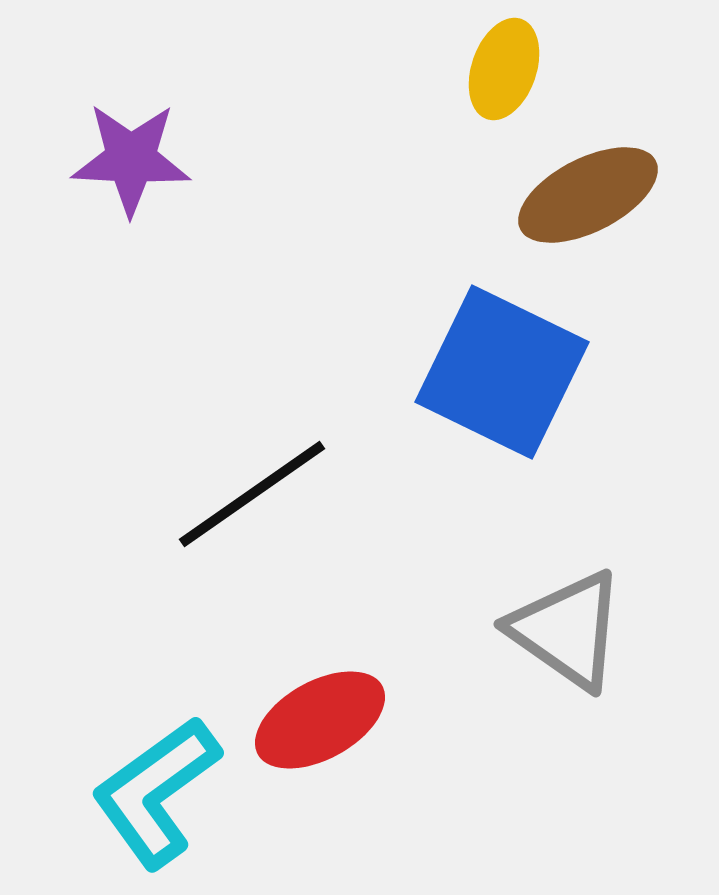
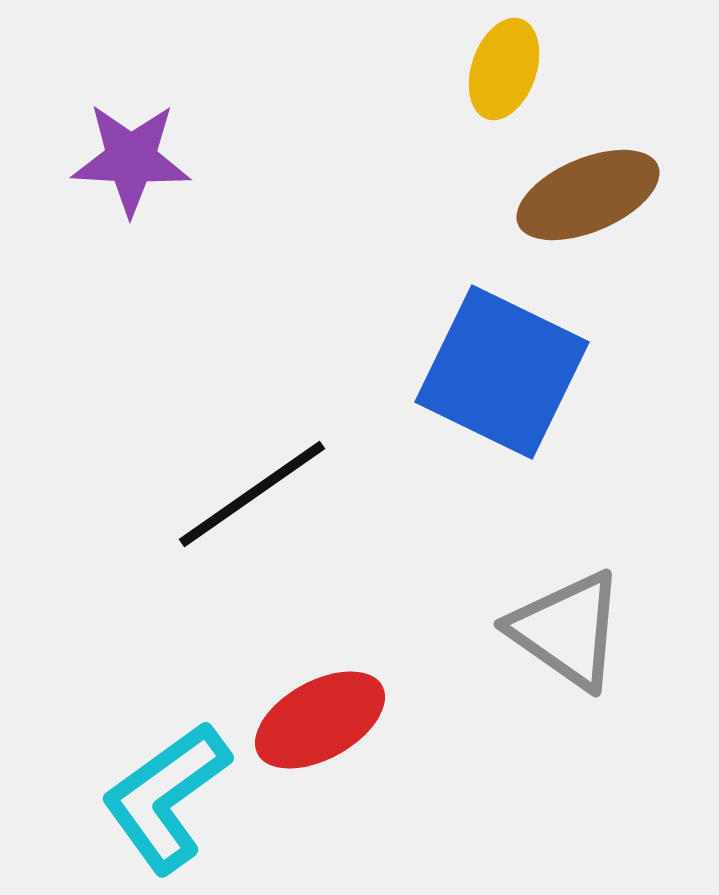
brown ellipse: rotated 4 degrees clockwise
cyan L-shape: moved 10 px right, 5 px down
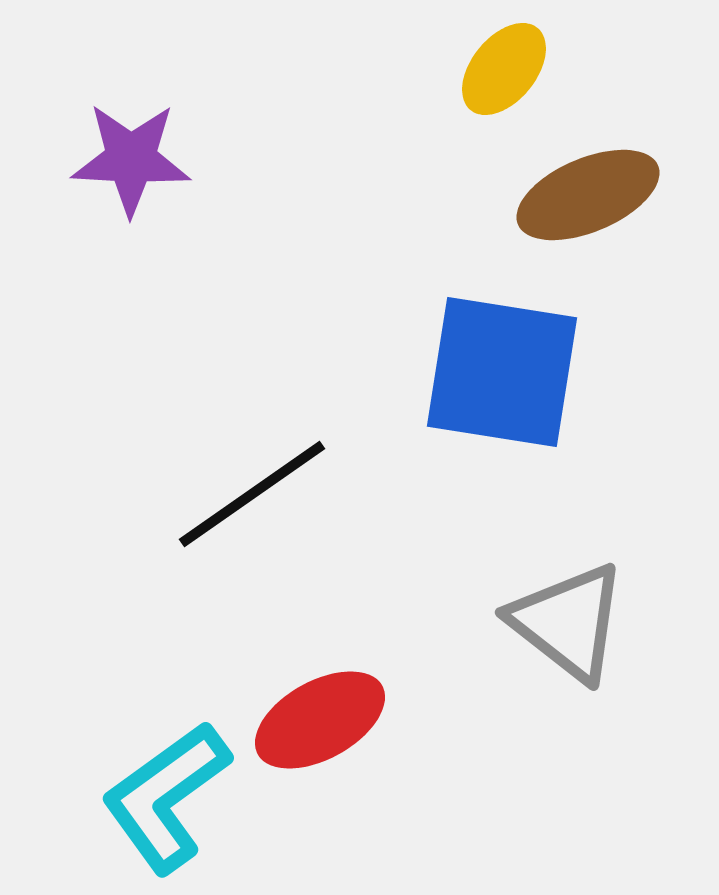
yellow ellipse: rotated 20 degrees clockwise
blue square: rotated 17 degrees counterclockwise
gray triangle: moved 1 px right, 8 px up; rotated 3 degrees clockwise
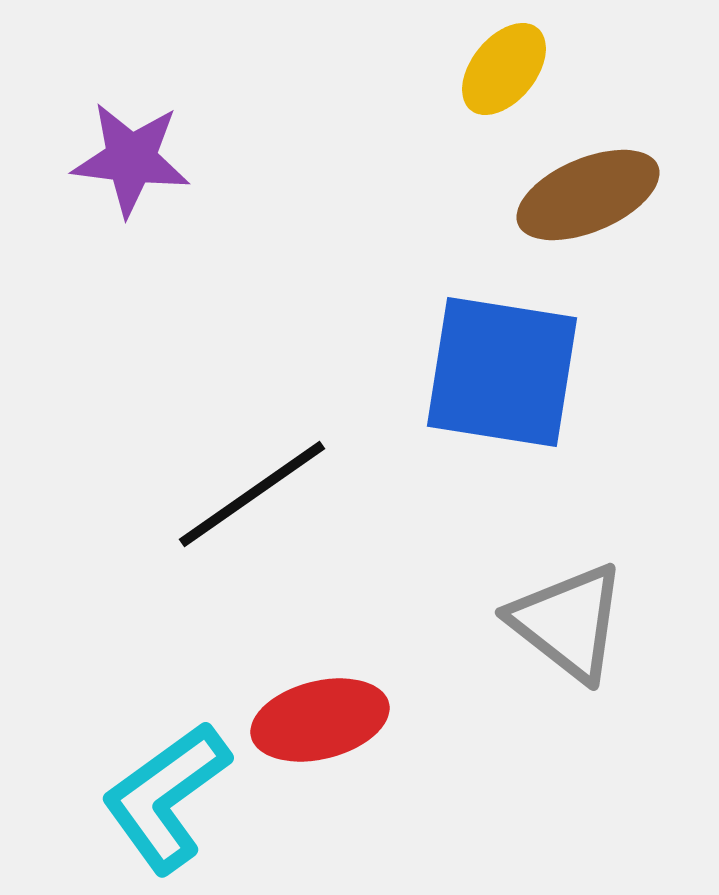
purple star: rotated 4 degrees clockwise
red ellipse: rotated 15 degrees clockwise
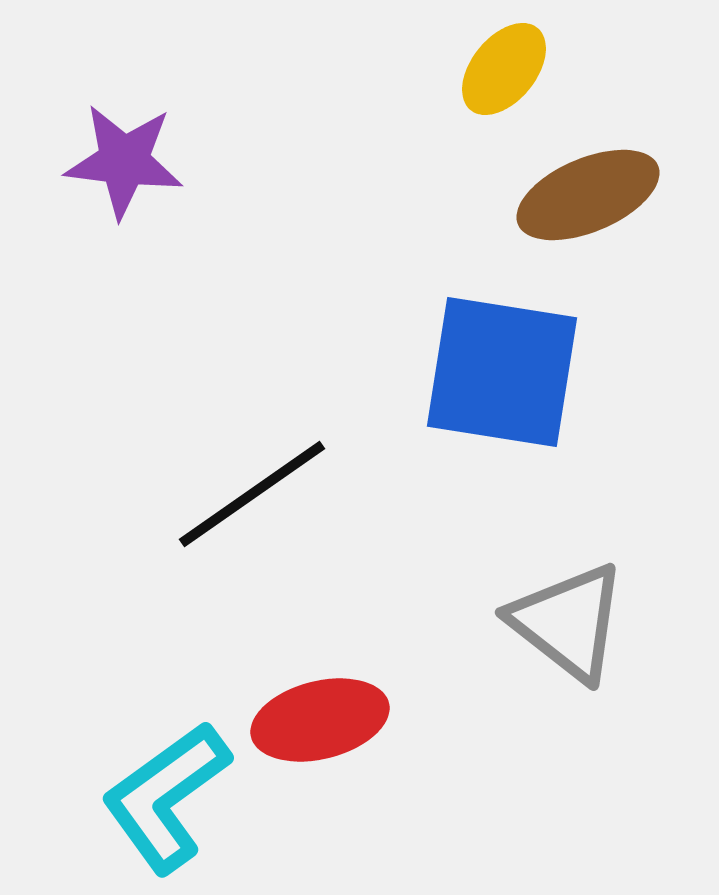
purple star: moved 7 px left, 2 px down
